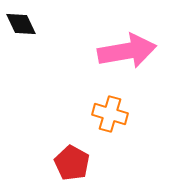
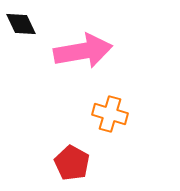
pink arrow: moved 44 px left
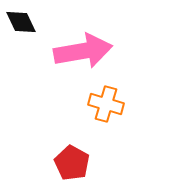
black diamond: moved 2 px up
orange cross: moved 4 px left, 10 px up
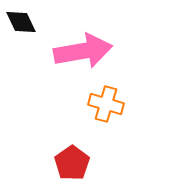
red pentagon: rotated 8 degrees clockwise
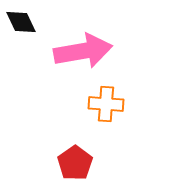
orange cross: rotated 12 degrees counterclockwise
red pentagon: moved 3 px right
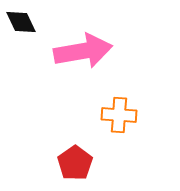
orange cross: moved 13 px right, 11 px down
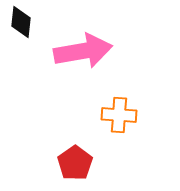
black diamond: rotated 32 degrees clockwise
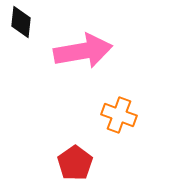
orange cross: rotated 16 degrees clockwise
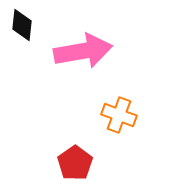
black diamond: moved 1 px right, 3 px down
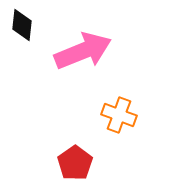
pink arrow: rotated 12 degrees counterclockwise
